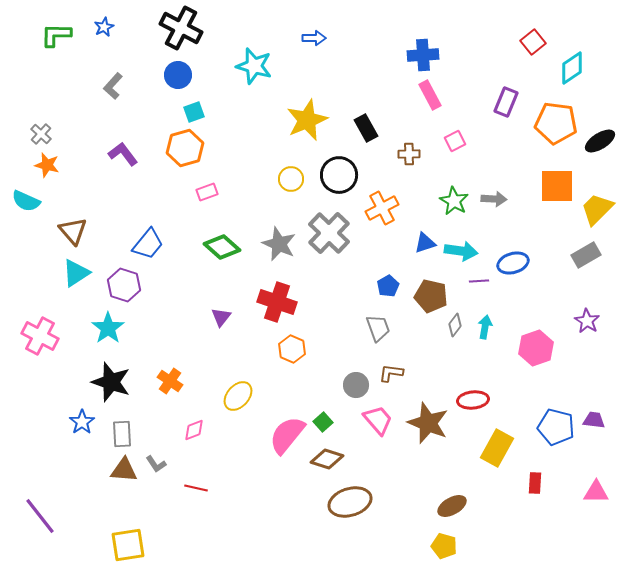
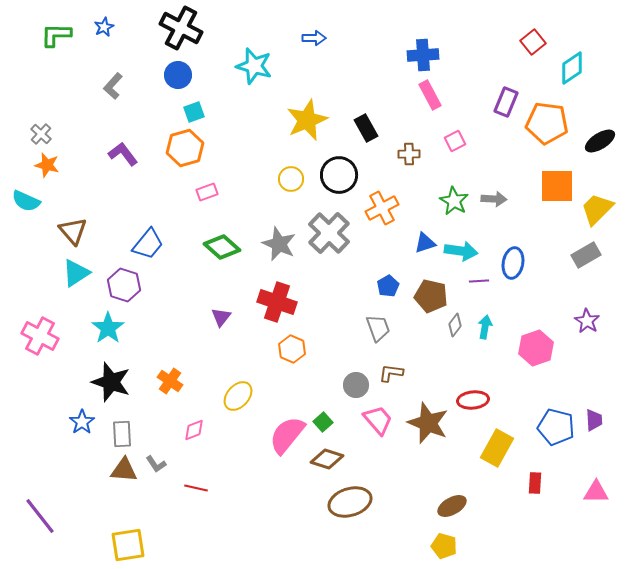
orange pentagon at (556, 123): moved 9 px left
blue ellipse at (513, 263): rotated 64 degrees counterclockwise
purple trapezoid at (594, 420): rotated 80 degrees clockwise
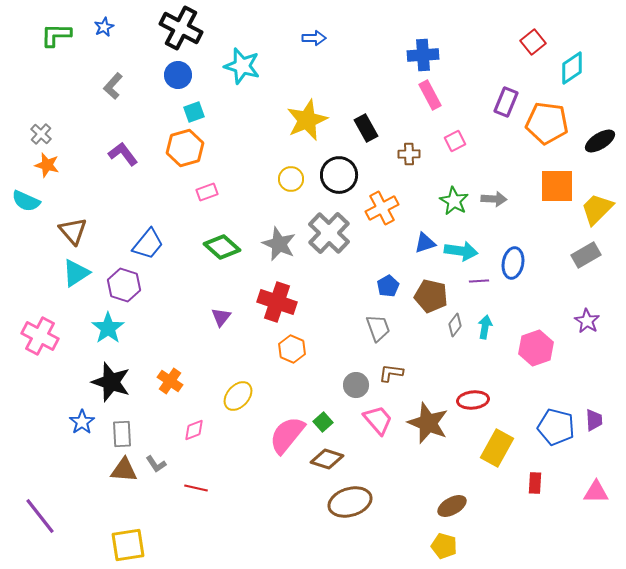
cyan star at (254, 66): moved 12 px left
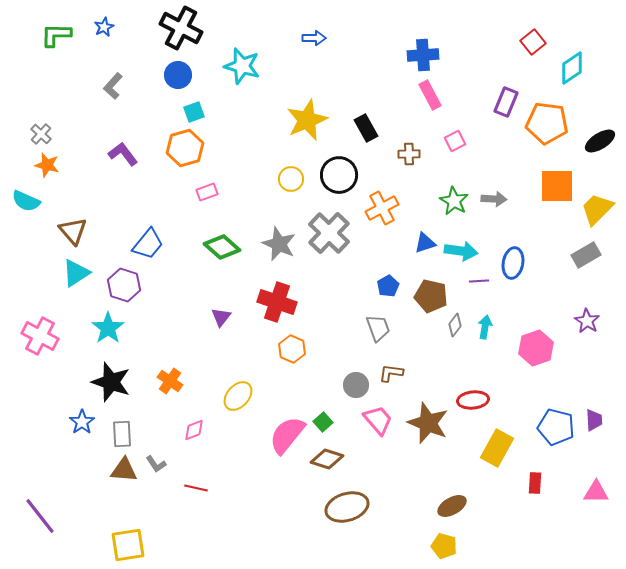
brown ellipse at (350, 502): moved 3 px left, 5 px down
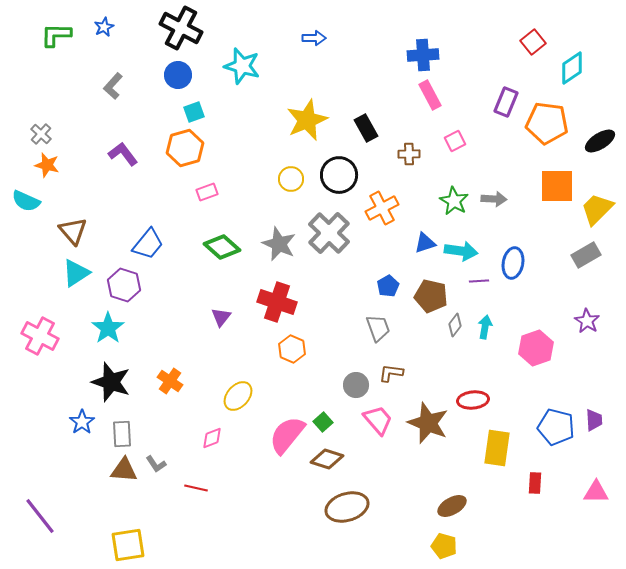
pink diamond at (194, 430): moved 18 px right, 8 px down
yellow rectangle at (497, 448): rotated 21 degrees counterclockwise
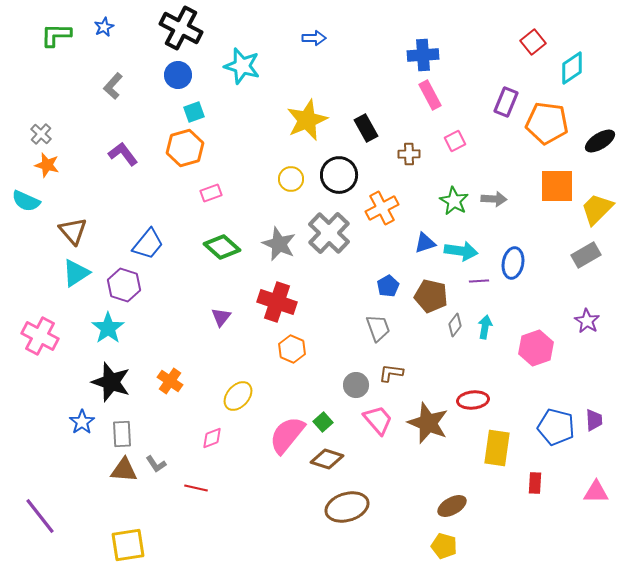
pink rectangle at (207, 192): moved 4 px right, 1 px down
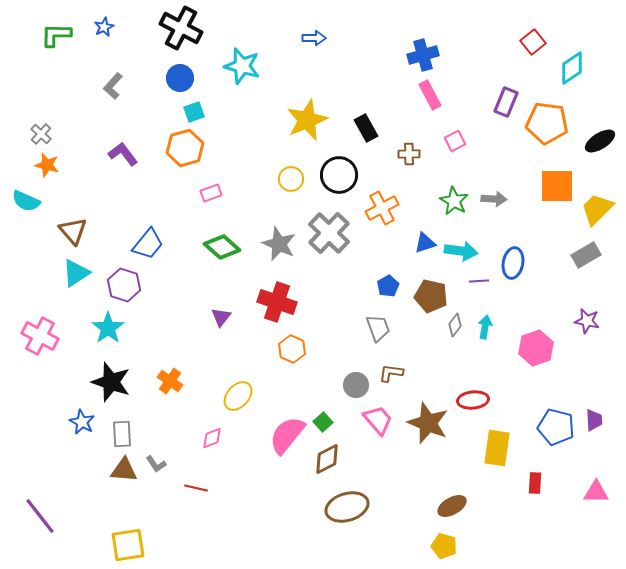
blue cross at (423, 55): rotated 12 degrees counterclockwise
blue circle at (178, 75): moved 2 px right, 3 px down
purple star at (587, 321): rotated 20 degrees counterclockwise
blue star at (82, 422): rotated 10 degrees counterclockwise
brown diamond at (327, 459): rotated 44 degrees counterclockwise
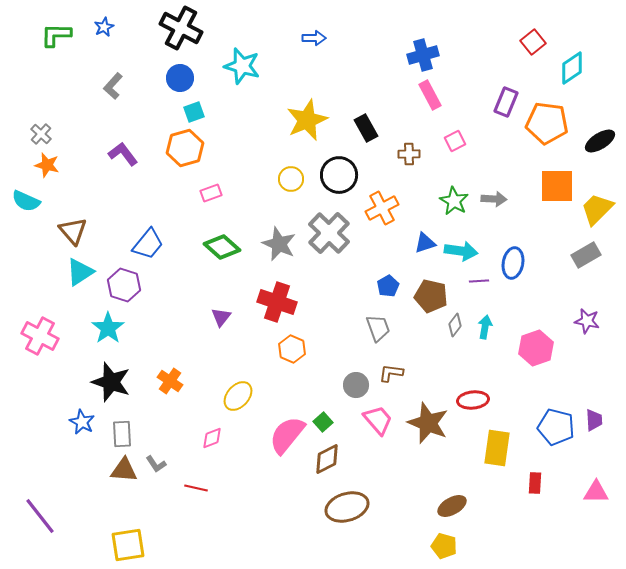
cyan triangle at (76, 273): moved 4 px right, 1 px up
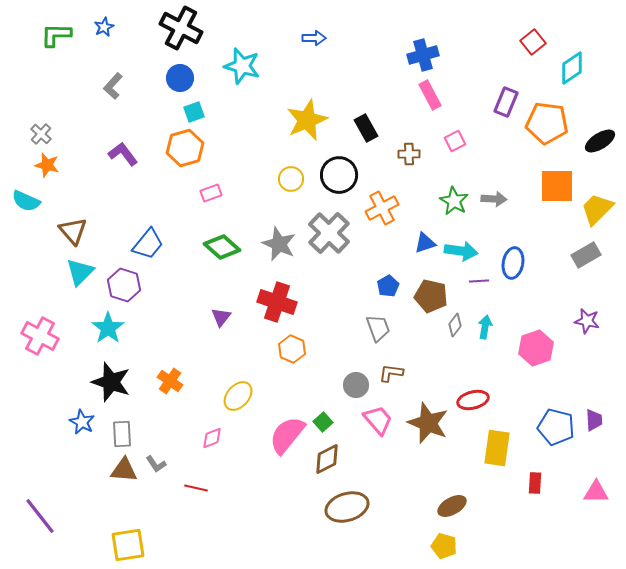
cyan triangle at (80, 272): rotated 12 degrees counterclockwise
red ellipse at (473, 400): rotated 8 degrees counterclockwise
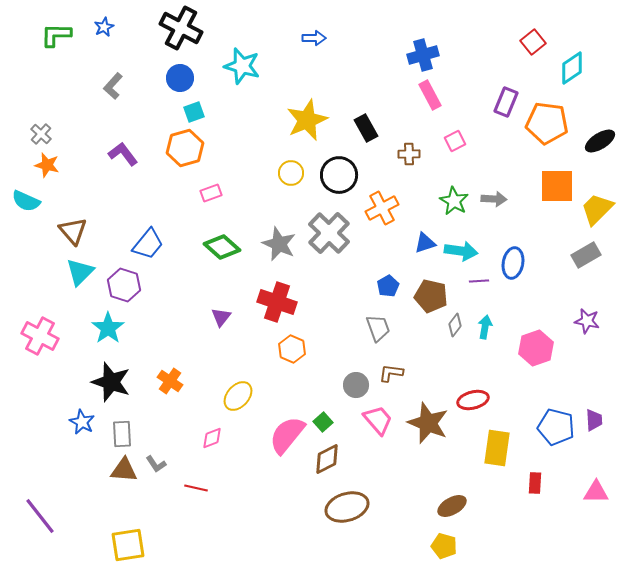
yellow circle at (291, 179): moved 6 px up
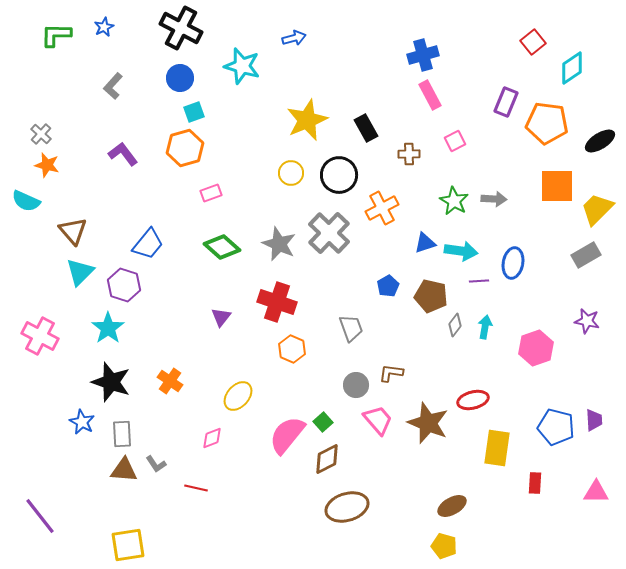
blue arrow at (314, 38): moved 20 px left; rotated 15 degrees counterclockwise
gray trapezoid at (378, 328): moved 27 px left
